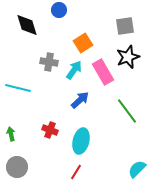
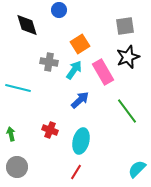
orange square: moved 3 px left, 1 px down
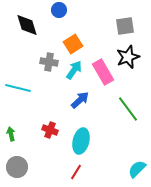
orange square: moved 7 px left
green line: moved 1 px right, 2 px up
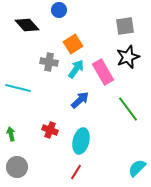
black diamond: rotated 25 degrees counterclockwise
cyan arrow: moved 2 px right, 1 px up
cyan semicircle: moved 1 px up
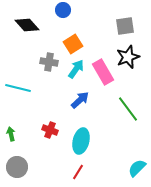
blue circle: moved 4 px right
red line: moved 2 px right
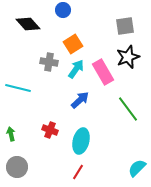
black diamond: moved 1 px right, 1 px up
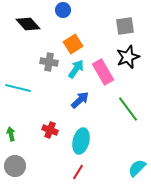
gray circle: moved 2 px left, 1 px up
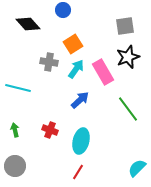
green arrow: moved 4 px right, 4 px up
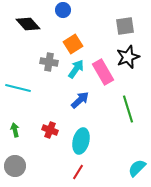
green line: rotated 20 degrees clockwise
